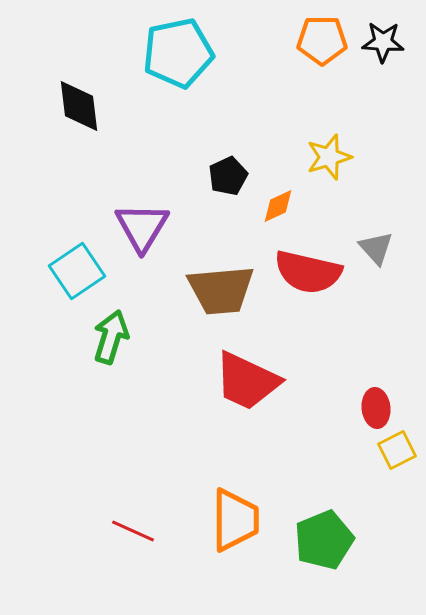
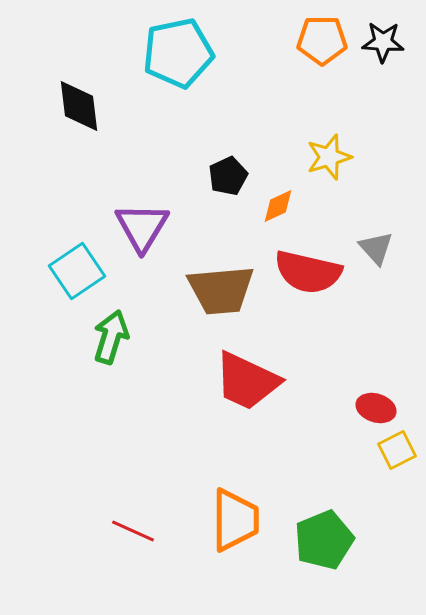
red ellipse: rotated 66 degrees counterclockwise
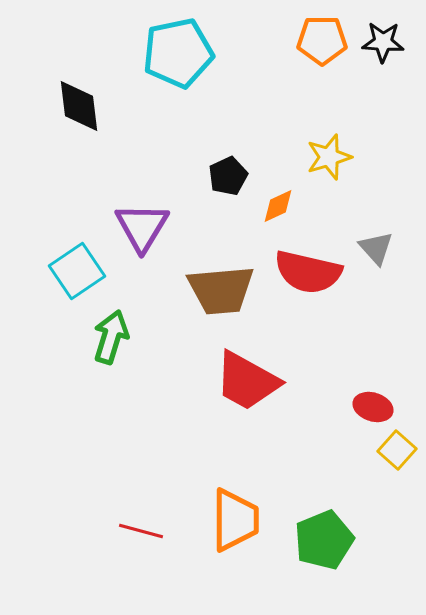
red trapezoid: rotated 4 degrees clockwise
red ellipse: moved 3 px left, 1 px up
yellow square: rotated 21 degrees counterclockwise
red line: moved 8 px right; rotated 9 degrees counterclockwise
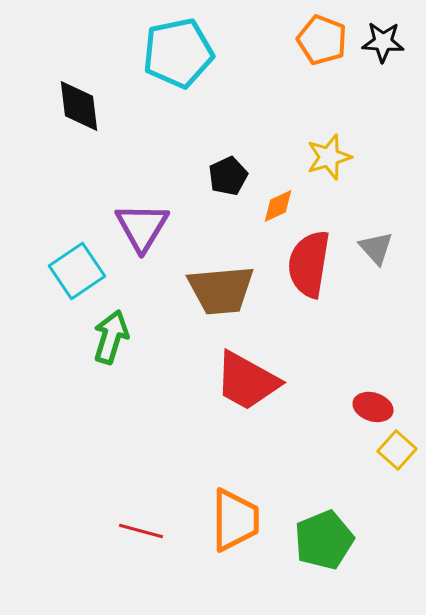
orange pentagon: rotated 21 degrees clockwise
red semicircle: moved 1 px right, 8 px up; rotated 86 degrees clockwise
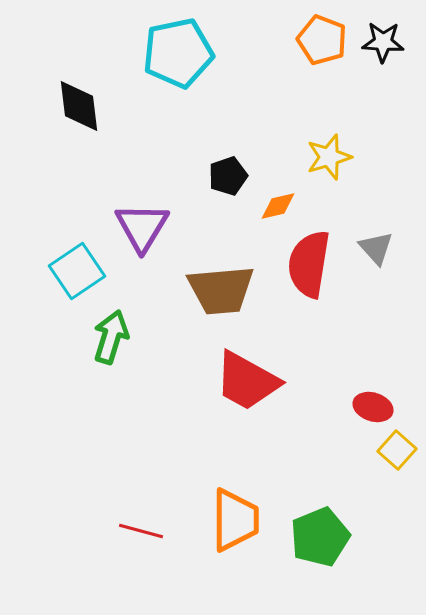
black pentagon: rotated 6 degrees clockwise
orange diamond: rotated 12 degrees clockwise
green pentagon: moved 4 px left, 3 px up
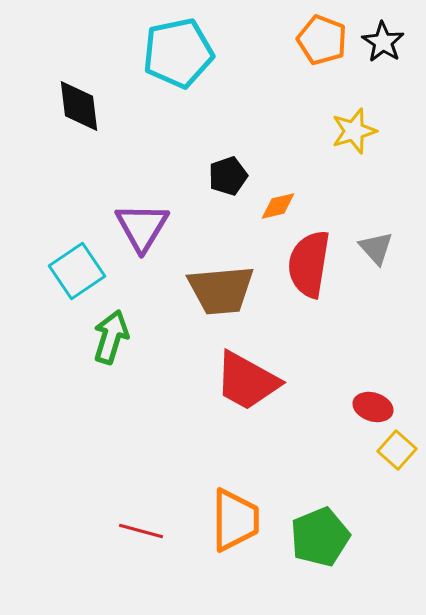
black star: rotated 30 degrees clockwise
yellow star: moved 25 px right, 26 px up
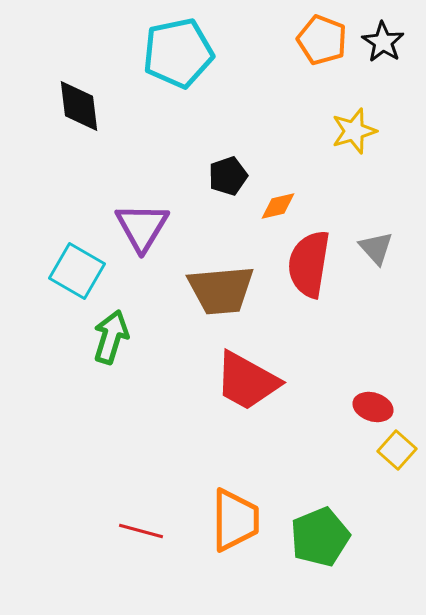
cyan square: rotated 26 degrees counterclockwise
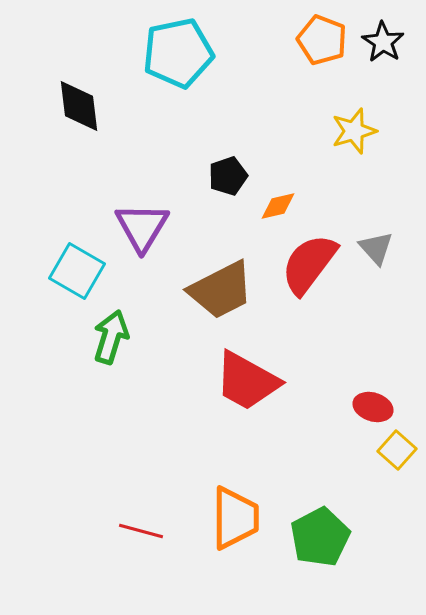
red semicircle: rotated 28 degrees clockwise
brown trapezoid: rotated 22 degrees counterclockwise
orange trapezoid: moved 2 px up
green pentagon: rotated 6 degrees counterclockwise
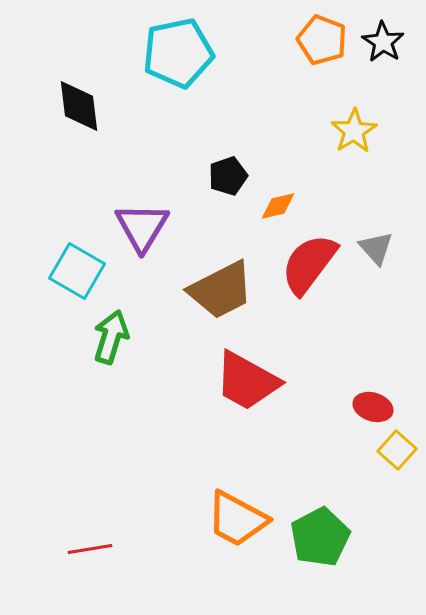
yellow star: rotated 15 degrees counterclockwise
orange trapezoid: moved 2 px right, 1 px down; rotated 118 degrees clockwise
red line: moved 51 px left, 18 px down; rotated 24 degrees counterclockwise
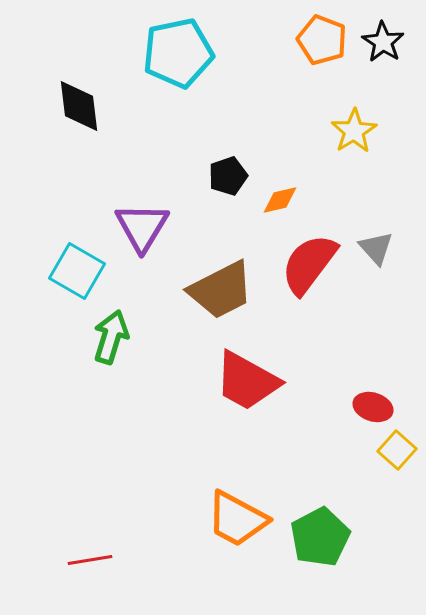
orange diamond: moved 2 px right, 6 px up
red line: moved 11 px down
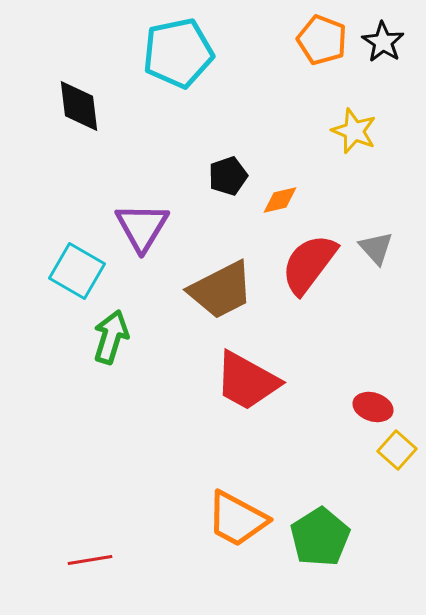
yellow star: rotated 18 degrees counterclockwise
green pentagon: rotated 4 degrees counterclockwise
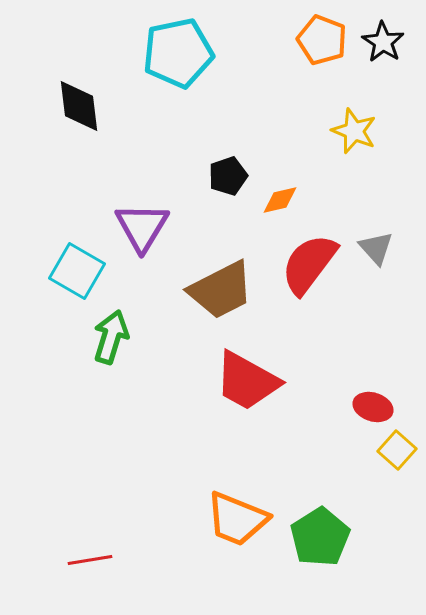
orange trapezoid: rotated 6 degrees counterclockwise
